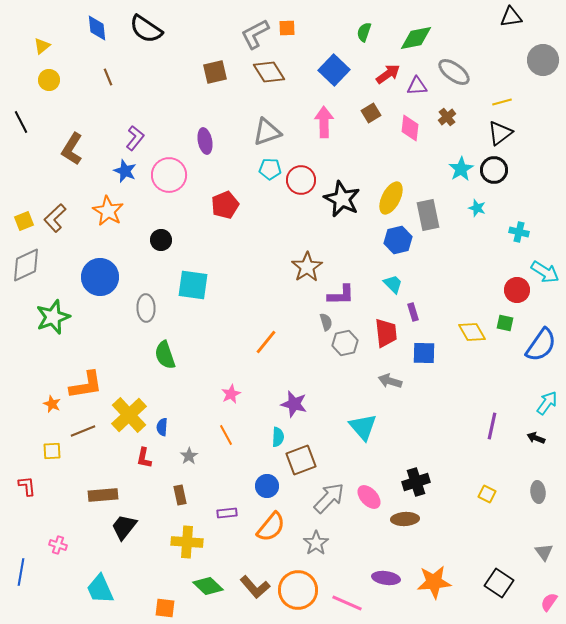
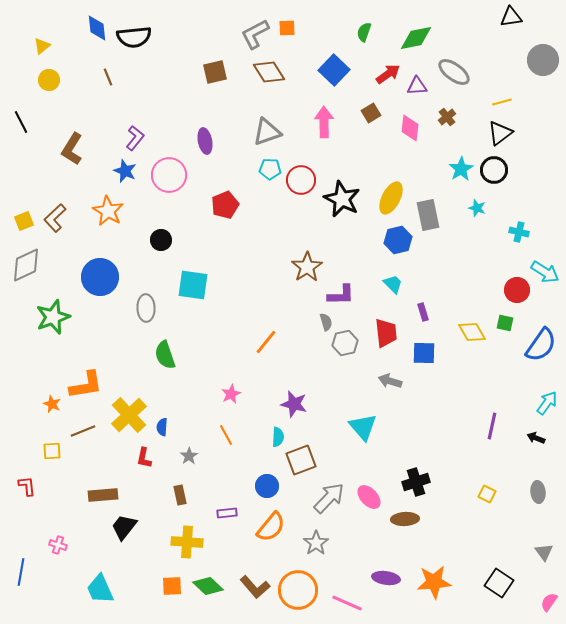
black semicircle at (146, 29): moved 12 px left, 8 px down; rotated 40 degrees counterclockwise
purple rectangle at (413, 312): moved 10 px right
orange square at (165, 608): moved 7 px right, 22 px up; rotated 10 degrees counterclockwise
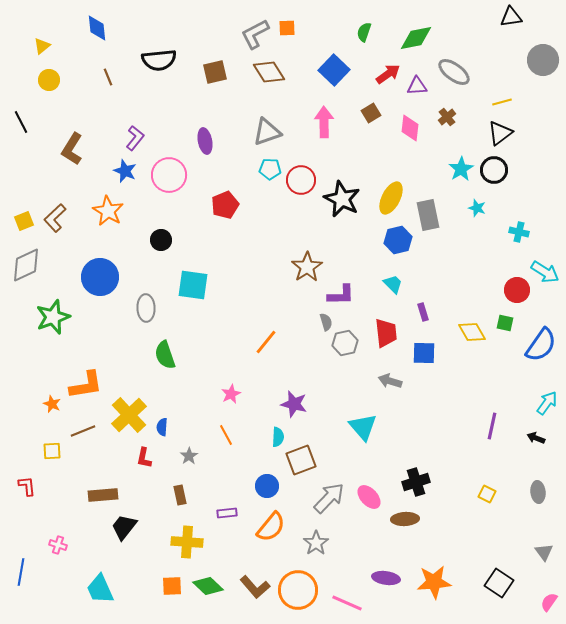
black semicircle at (134, 37): moved 25 px right, 23 px down
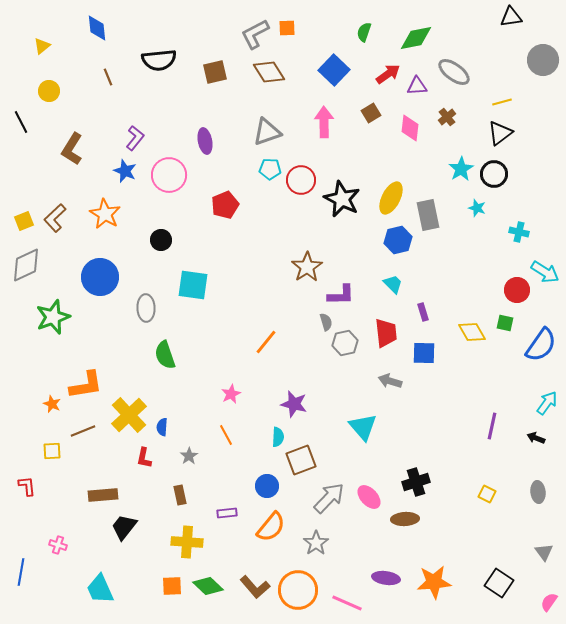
yellow circle at (49, 80): moved 11 px down
black circle at (494, 170): moved 4 px down
orange star at (108, 211): moved 3 px left, 3 px down
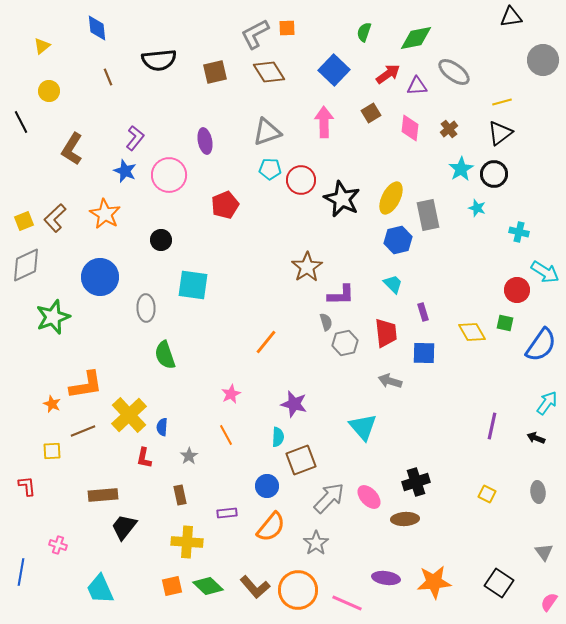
brown cross at (447, 117): moved 2 px right, 12 px down
orange square at (172, 586): rotated 10 degrees counterclockwise
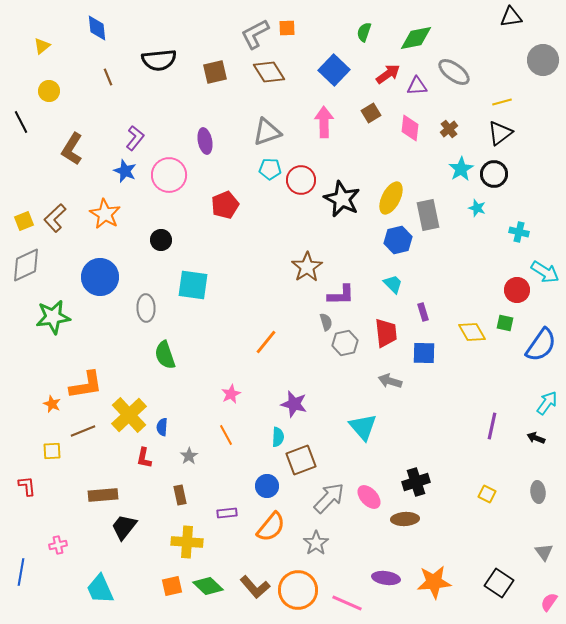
green star at (53, 317): rotated 12 degrees clockwise
pink cross at (58, 545): rotated 30 degrees counterclockwise
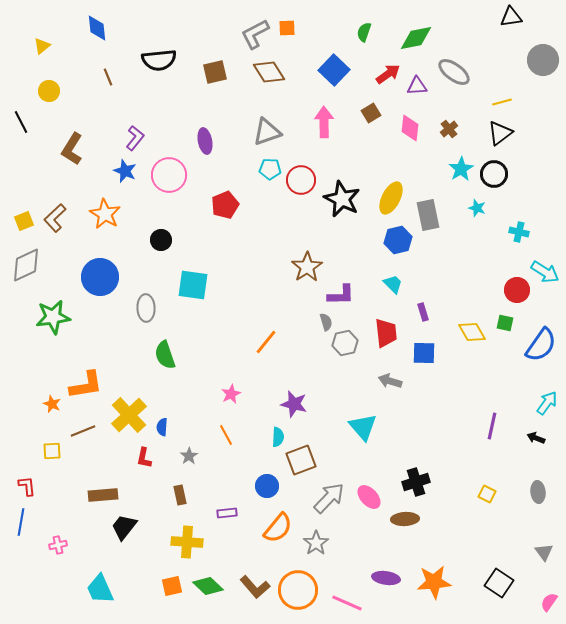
orange semicircle at (271, 527): moved 7 px right, 1 px down
blue line at (21, 572): moved 50 px up
